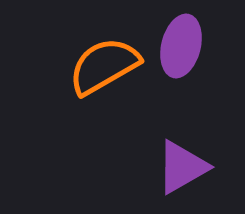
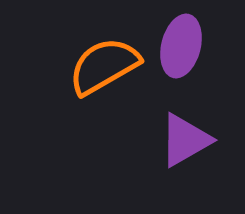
purple triangle: moved 3 px right, 27 px up
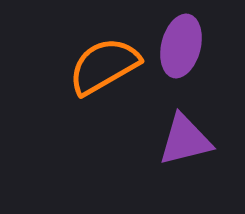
purple triangle: rotated 16 degrees clockwise
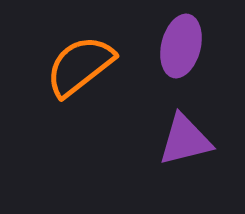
orange semicircle: moved 24 px left; rotated 8 degrees counterclockwise
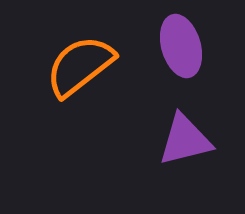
purple ellipse: rotated 30 degrees counterclockwise
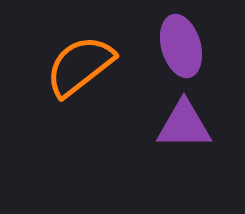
purple triangle: moved 1 px left, 15 px up; rotated 14 degrees clockwise
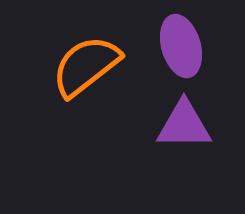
orange semicircle: moved 6 px right
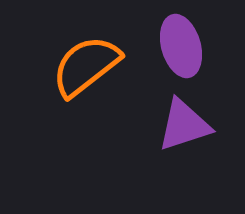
purple triangle: rotated 18 degrees counterclockwise
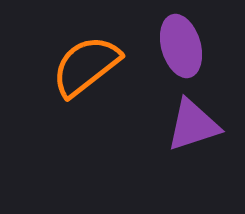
purple triangle: moved 9 px right
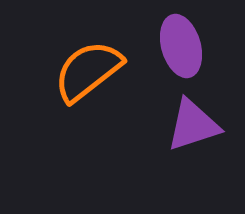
orange semicircle: moved 2 px right, 5 px down
